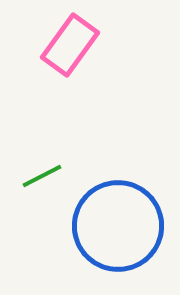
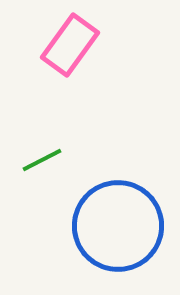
green line: moved 16 px up
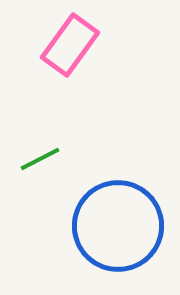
green line: moved 2 px left, 1 px up
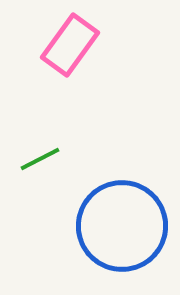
blue circle: moved 4 px right
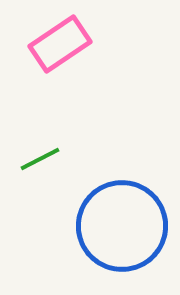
pink rectangle: moved 10 px left, 1 px up; rotated 20 degrees clockwise
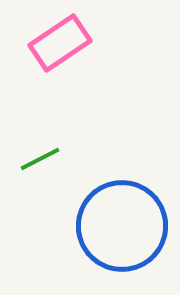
pink rectangle: moved 1 px up
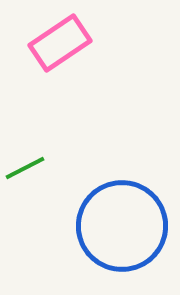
green line: moved 15 px left, 9 px down
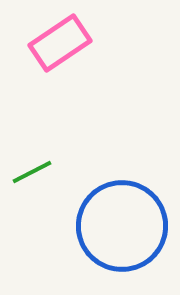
green line: moved 7 px right, 4 px down
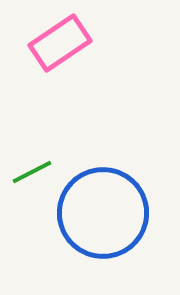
blue circle: moved 19 px left, 13 px up
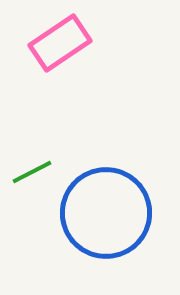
blue circle: moved 3 px right
